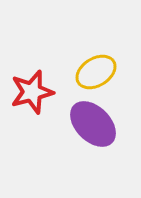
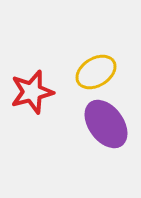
purple ellipse: moved 13 px right; rotated 9 degrees clockwise
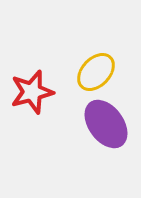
yellow ellipse: rotated 15 degrees counterclockwise
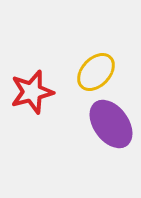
purple ellipse: moved 5 px right
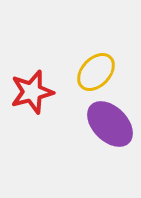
purple ellipse: moved 1 px left; rotated 9 degrees counterclockwise
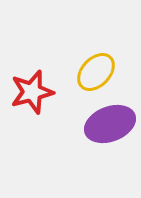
purple ellipse: rotated 66 degrees counterclockwise
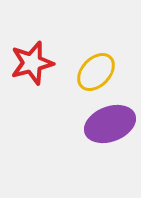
red star: moved 29 px up
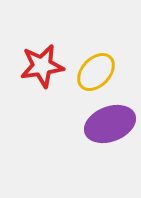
red star: moved 10 px right, 3 px down; rotated 6 degrees clockwise
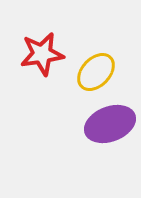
red star: moved 12 px up
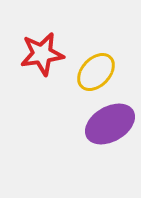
purple ellipse: rotated 9 degrees counterclockwise
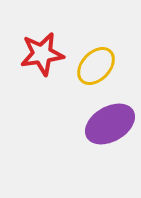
yellow ellipse: moved 6 px up
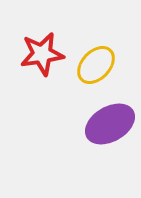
yellow ellipse: moved 1 px up
